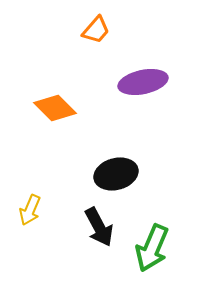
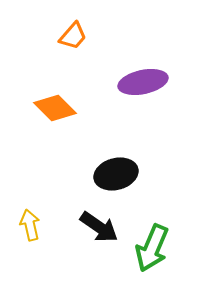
orange trapezoid: moved 23 px left, 6 px down
yellow arrow: moved 15 px down; rotated 144 degrees clockwise
black arrow: rotated 27 degrees counterclockwise
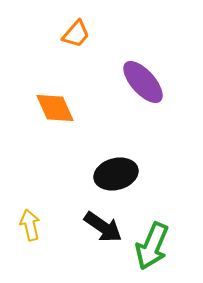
orange trapezoid: moved 3 px right, 2 px up
purple ellipse: rotated 60 degrees clockwise
orange diamond: rotated 21 degrees clockwise
black arrow: moved 4 px right
green arrow: moved 2 px up
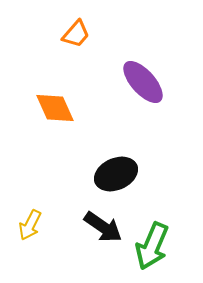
black ellipse: rotated 9 degrees counterclockwise
yellow arrow: rotated 140 degrees counterclockwise
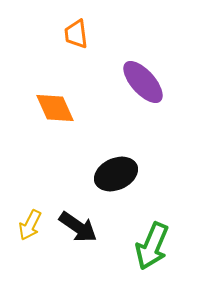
orange trapezoid: rotated 132 degrees clockwise
black arrow: moved 25 px left
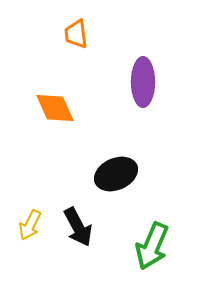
purple ellipse: rotated 42 degrees clockwise
black arrow: rotated 27 degrees clockwise
